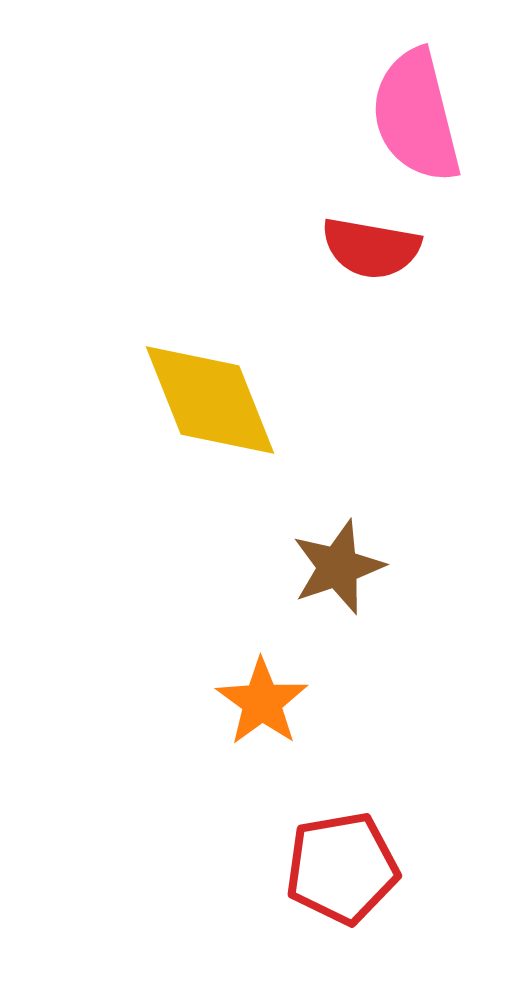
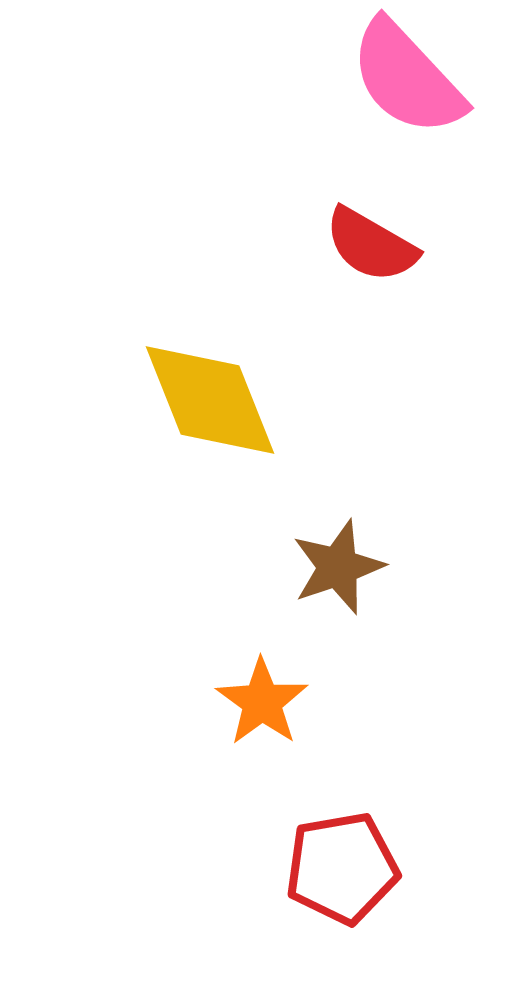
pink semicircle: moved 9 px left, 38 px up; rotated 29 degrees counterclockwise
red semicircle: moved 3 px up; rotated 20 degrees clockwise
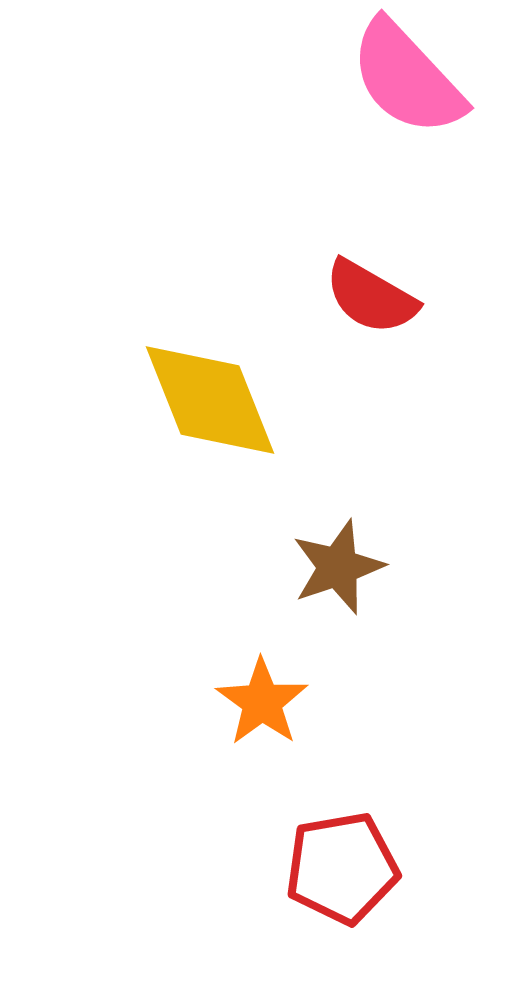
red semicircle: moved 52 px down
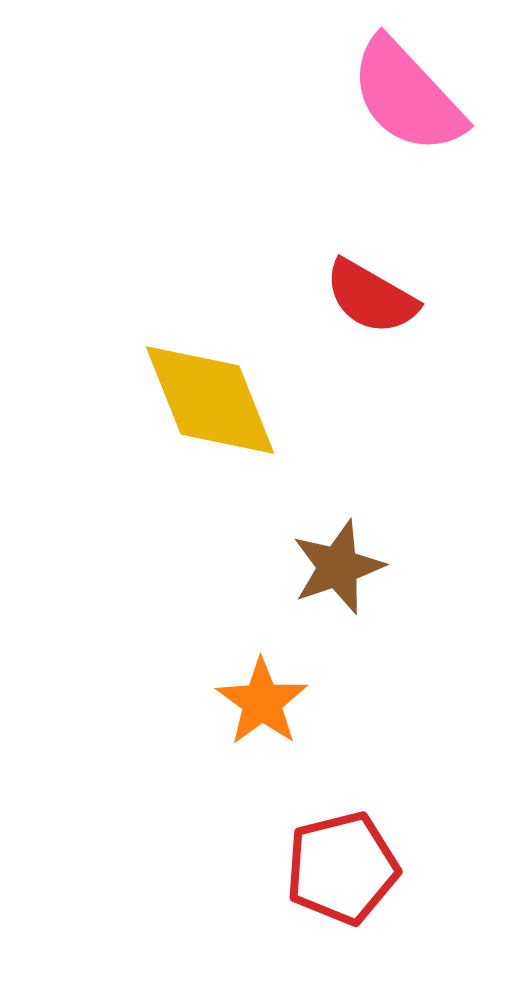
pink semicircle: moved 18 px down
red pentagon: rotated 4 degrees counterclockwise
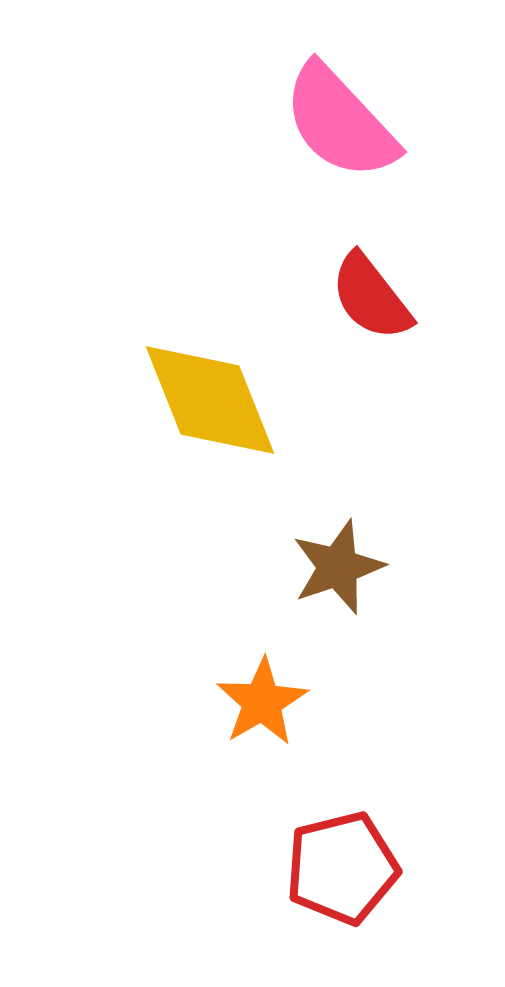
pink semicircle: moved 67 px left, 26 px down
red semicircle: rotated 22 degrees clockwise
orange star: rotated 6 degrees clockwise
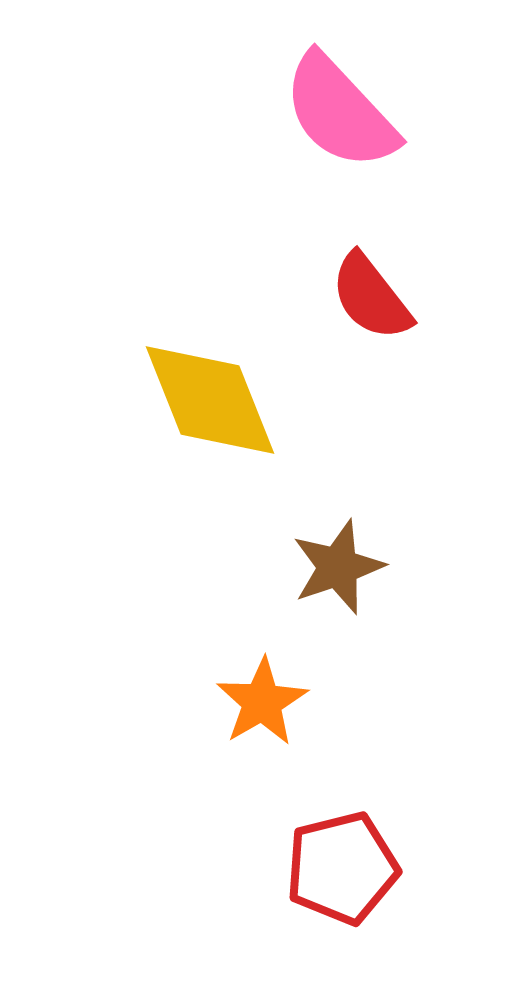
pink semicircle: moved 10 px up
